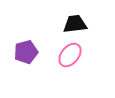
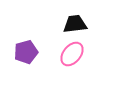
pink ellipse: moved 2 px right, 1 px up
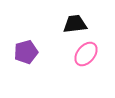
pink ellipse: moved 14 px right
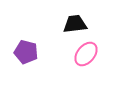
purple pentagon: rotated 30 degrees clockwise
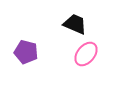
black trapezoid: rotated 30 degrees clockwise
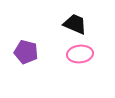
pink ellipse: moved 6 px left; rotated 45 degrees clockwise
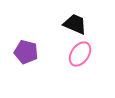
pink ellipse: rotated 50 degrees counterclockwise
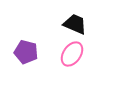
pink ellipse: moved 8 px left
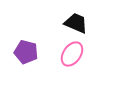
black trapezoid: moved 1 px right, 1 px up
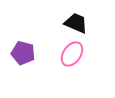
purple pentagon: moved 3 px left, 1 px down
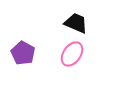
purple pentagon: rotated 15 degrees clockwise
